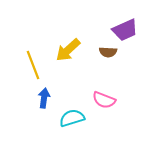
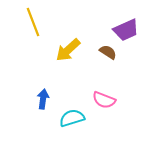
purple trapezoid: moved 1 px right
brown semicircle: rotated 150 degrees counterclockwise
yellow line: moved 43 px up
blue arrow: moved 1 px left, 1 px down
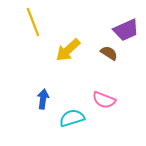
brown semicircle: moved 1 px right, 1 px down
